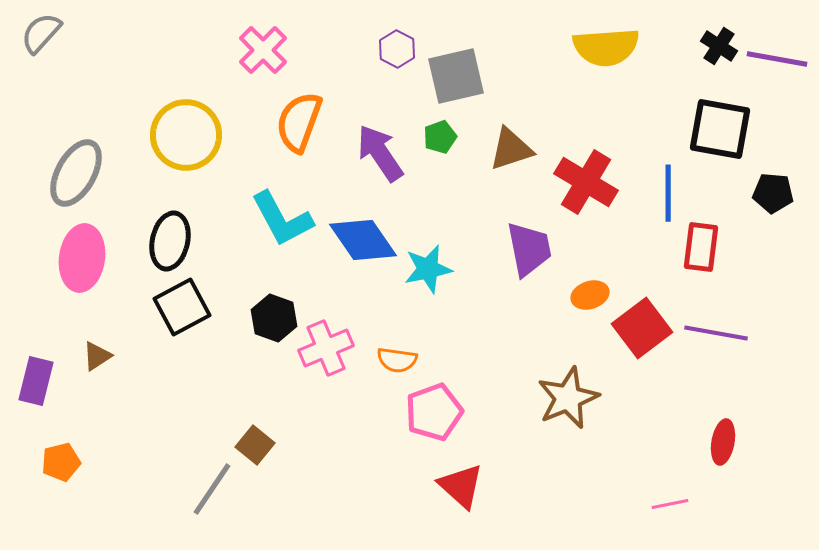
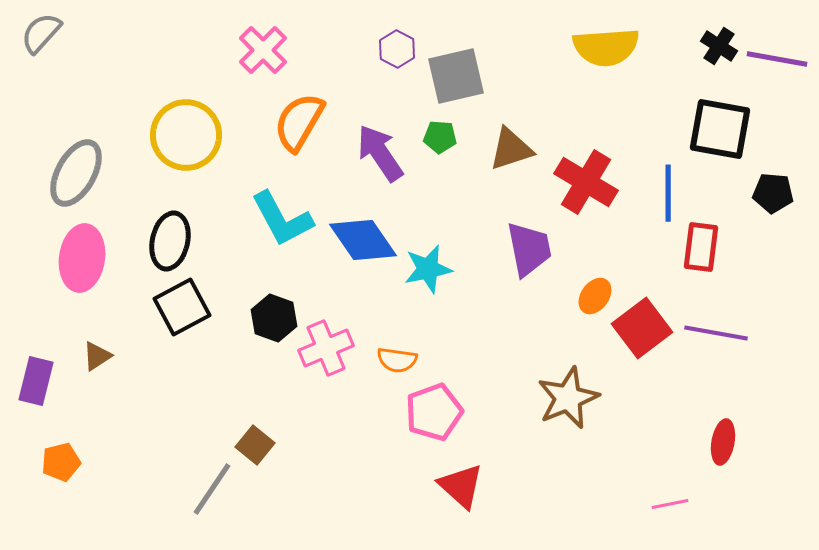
orange semicircle at (299, 122): rotated 10 degrees clockwise
green pentagon at (440, 137): rotated 24 degrees clockwise
orange ellipse at (590, 295): moved 5 px right, 1 px down; rotated 36 degrees counterclockwise
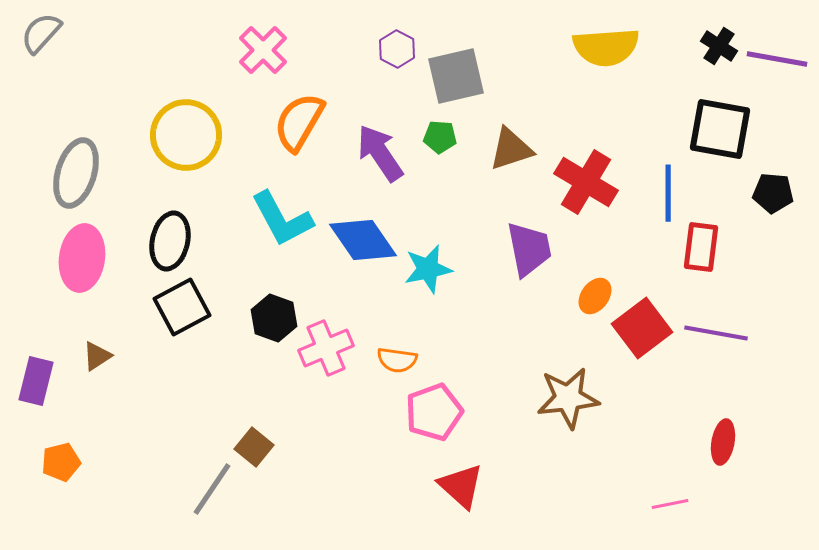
gray ellipse at (76, 173): rotated 12 degrees counterclockwise
brown star at (568, 398): rotated 16 degrees clockwise
brown square at (255, 445): moved 1 px left, 2 px down
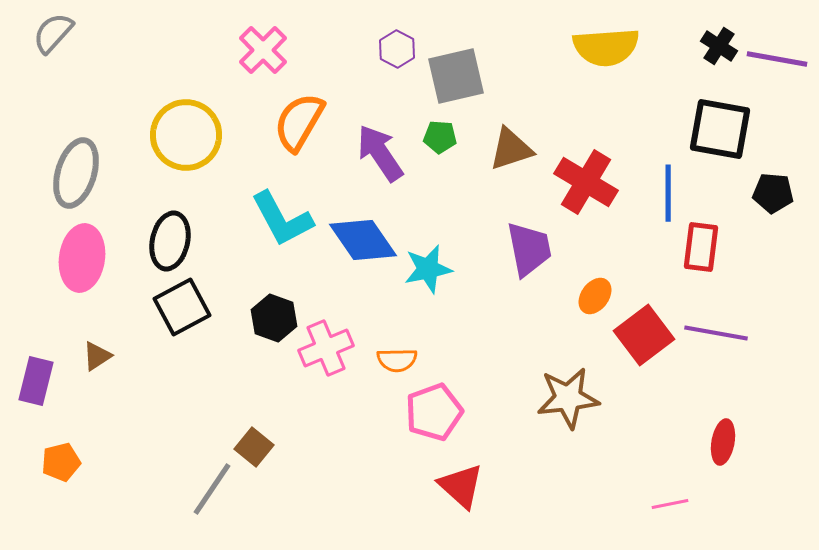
gray semicircle at (41, 33): moved 12 px right
red square at (642, 328): moved 2 px right, 7 px down
orange semicircle at (397, 360): rotated 9 degrees counterclockwise
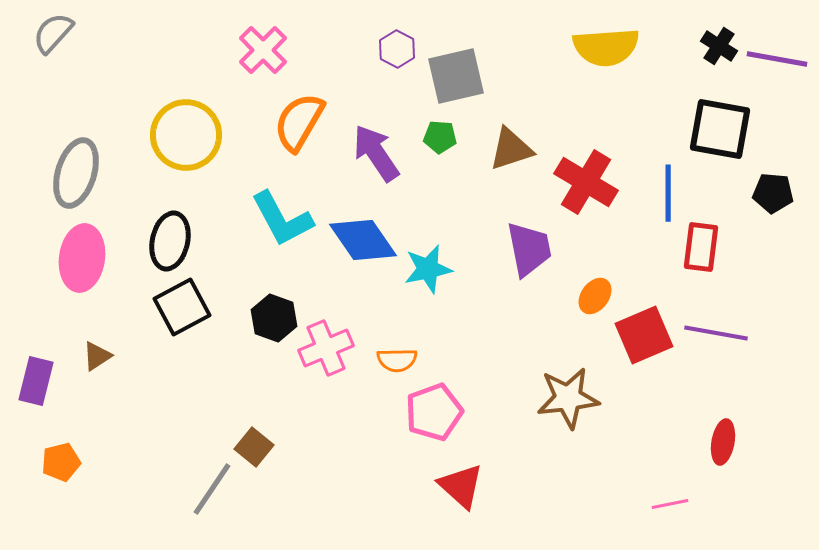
purple arrow at (380, 153): moved 4 px left
red square at (644, 335): rotated 14 degrees clockwise
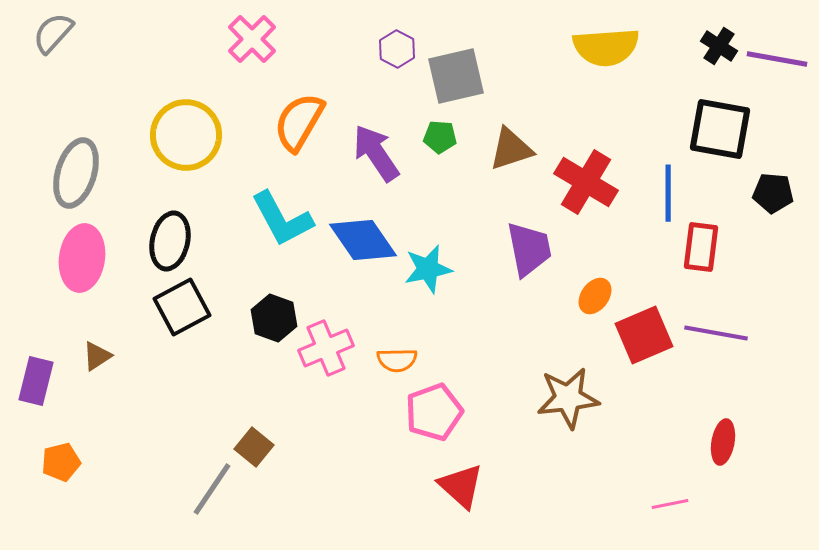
pink cross at (263, 50): moved 11 px left, 11 px up
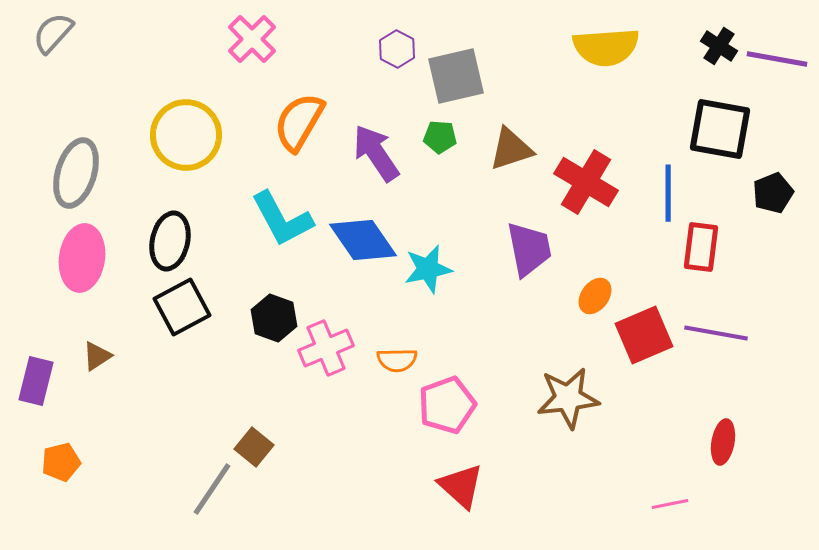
black pentagon at (773, 193): rotated 27 degrees counterclockwise
pink pentagon at (434, 412): moved 13 px right, 7 px up
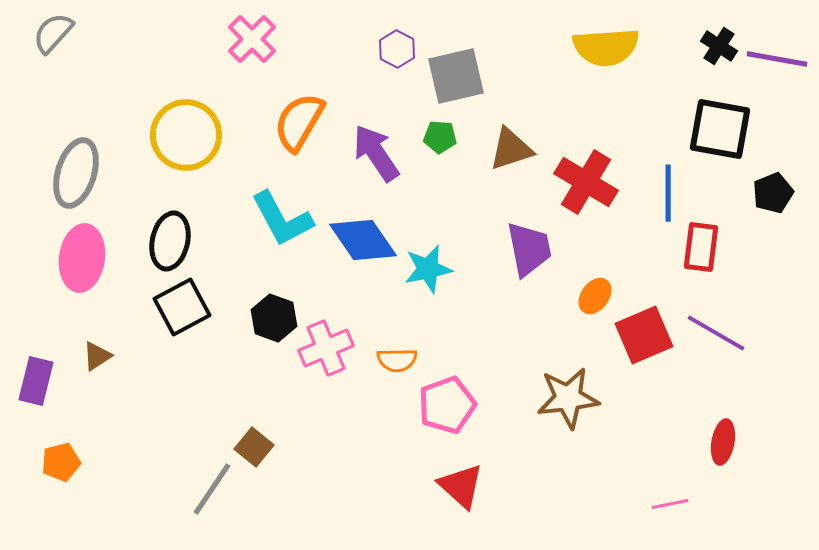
purple line at (716, 333): rotated 20 degrees clockwise
